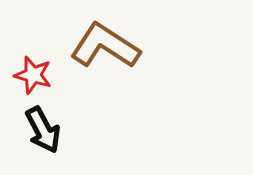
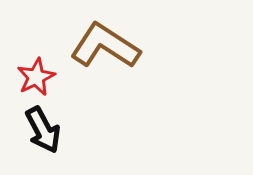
red star: moved 3 px right, 2 px down; rotated 30 degrees clockwise
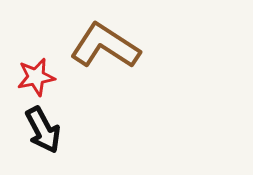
red star: rotated 15 degrees clockwise
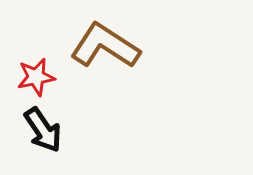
black arrow: rotated 6 degrees counterclockwise
